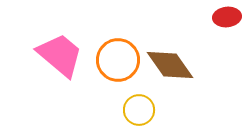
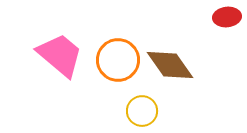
yellow circle: moved 3 px right, 1 px down
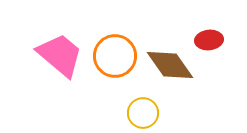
red ellipse: moved 18 px left, 23 px down
orange circle: moved 3 px left, 4 px up
yellow circle: moved 1 px right, 2 px down
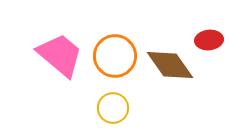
yellow circle: moved 30 px left, 5 px up
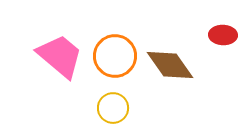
red ellipse: moved 14 px right, 5 px up; rotated 8 degrees clockwise
pink trapezoid: moved 1 px down
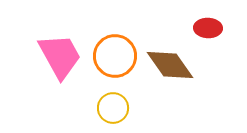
red ellipse: moved 15 px left, 7 px up
pink trapezoid: rotated 21 degrees clockwise
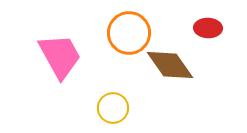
orange circle: moved 14 px right, 23 px up
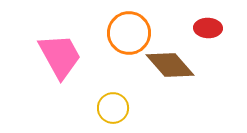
brown diamond: rotated 6 degrees counterclockwise
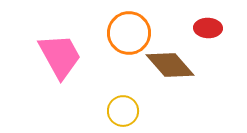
yellow circle: moved 10 px right, 3 px down
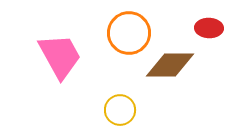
red ellipse: moved 1 px right
brown diamond: rotated 48 degrees counterclockwise
yellow circle: moved 3 px left, 1 px up
